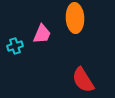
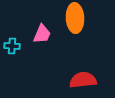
cyan cross: moved 3 px left; rotated 21 degrees clockwise
red semicircle: rotated 116 degrees clockwise
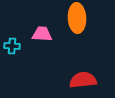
orange ellipse: moved 2 px right
pink trapezoid: rotated 110 degrees counterclockwise
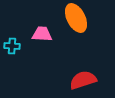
orange ellipse: moved 1 px left; rotated 24 degrees counterclockwise
red semicircle: rotated 12 degrees counterclockwise
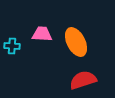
orange ellipse: moved 24 px down
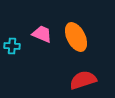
pink trapezoid: rotated 20 degrees clockwise
orange ellipse: moved 5 px up
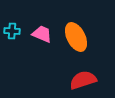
cyan cross: moved 15 px up
